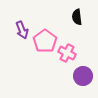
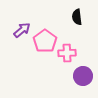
purple arrow: rotated 108 degrees counterclockwise
pink cross: rotated 30 degrees counterclockwise
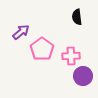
purple arrow: moved 1 px left, 2 px down
pink pentagon: moved 3 px left, 8 px down
pink cross: moved 4 px right, 3 px down
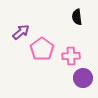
purple circle: moved 2 px down
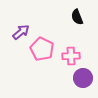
black semicircle: rotated 14 degrees counterclockwise
pink pentagon: rotated 10 degrees counterclockwise
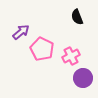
pink cross: rotated 24 degrees counterclockwise
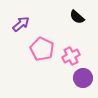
black semicircle: rotated 28 degrees counterclockwise
purple arrow: moved 8 px up
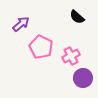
pink pentagon: moved 1 px left, 2 px up
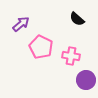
black semicircle: moved 2 px down
pink cross: rotated 36 degrees clockwise
purple circle: moved 3 px right, 2 px down
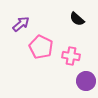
purple circle: moved 1 px down
